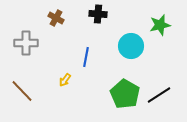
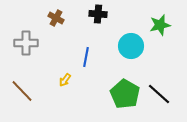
black line: moved 1 px up; rotated 75 degrees clockwise
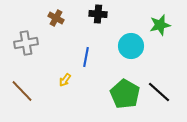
gray cross: rotated 10 degrees counterclockwise
black line: moved 2 px up
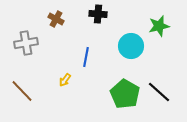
brown cross: moved 1 px down
green star: moved 1 px left, 1 px down
